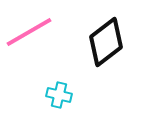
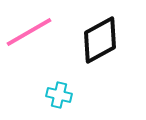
black diamond: moved 6 px left, 2 px up; rotated 9 degrees clockwise
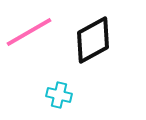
black diamond: moved 7 px left
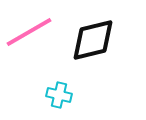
black diamond: rotated 15 degrees clockwise
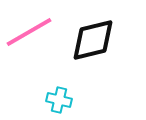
cyan cross: moved 5 px down
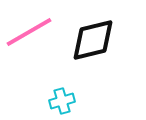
cyan cross: moved 3 px right, 1 px down; rotated 30 degrees counterclockwise
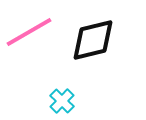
cyan cross: rotated 30 degrees counterclockwise
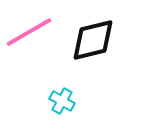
cyan cross: rotated 15 degrees counterclockwise
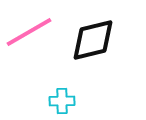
cyan cross: rotated 30 degrees counterclockwise
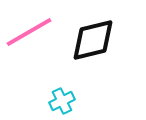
cyan cross: rotated 25 degrees counterclockwise
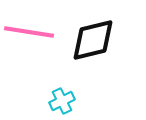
pink line: rotated 39 degrees clockwise
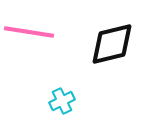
black diamond: moved 19 px right, 4 px down
